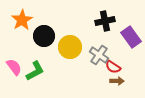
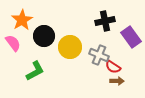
gray cross: rotated 12 degrees counterclockwise
pink semicircle: moved 1 px left, 24 px up
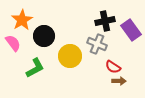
purple rectangle: moved 7 px up
yellow circle: moved 9 px down
gray cross: moved 2 px left, 11 px up
green L-shape: moved 3 px up
brown arrow: moved 2 px right
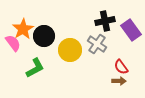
orange star: moved 1 px right, 9 px down
gray cross: rotated 12 degrees clockwise
yellow circle: moved 6 px up
red semicircle: moved 8 px right; rotated 21 degrees clockwise
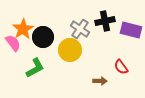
purple rectangle: rotated 40 degrees counterclockwise
black circle: moved 1 px left, 1 px down
gray cross: moved 17 px left, 15 px up
brown arrow: moved 19 px left
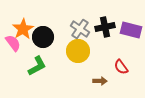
black cross: moved 6 px down
yellow circle: moved 8 px right, 1 px down
green L-shape: moved 2 px right, 2 px up
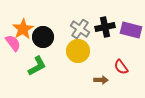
brown arrow: moved 1 px right, 1 px up
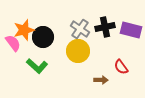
orange star: moved 1 px right, 1 px down; rotated 15 degrees clockwise
green L-shape: rotated 70 degrees clockwise
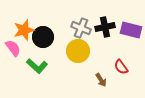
gray cross: moved 1 px right, 1 px up; rotated 12 degrees counterclockwise
pink semicircle: moved 5 px down
brown arrow: rotated 56 degrees clockwise
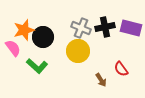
purple rectangle: moved 2 px up
red semicircle: moved 2 px down
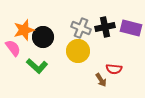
red semicircle: moved 7 px left; rotated 49 degrees counterclockwise
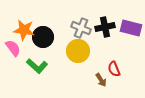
orange star: rotated 25 degrees clockwise
red semicircle: rotated 63 degrees clockwise
